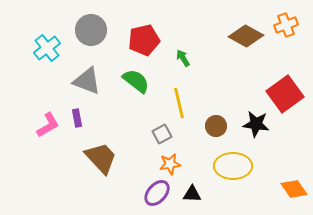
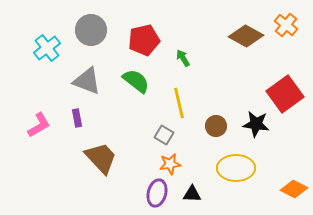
orange cross: rotated 30 degrees counterclockwise
pink L-shape: moved 9 px left
gray square: moved 2 px right, 1 px down; rotated 30 degrees counterclockwise
yellow ellipse: moved 3 px right, 2 px down
orange diamond: rotated 28 degrees counterclockwise
purple ellipse: rotated 28 degrees counterclockwise
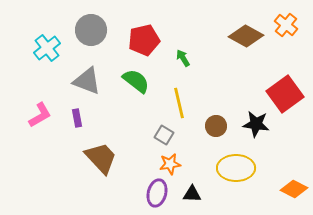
pink L-shape: moved 1 px right, 10 px up
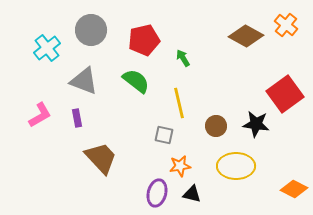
gray triangle: moved 3 px left
gray square: rotated 18 degrees counterclockwise
orange star: moved 10 px right, 2 px down
yellow ellipse: moved 2 px up
black triangle: rotated 12 degrees clockwise
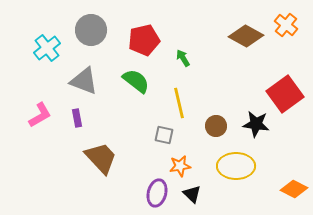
black triangle: rotated 30 degrees clockwise
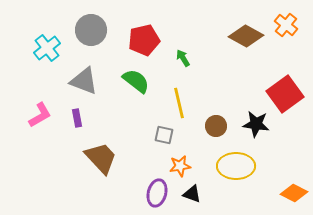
orange diamond: moved 4 px down
black triangle: rotated 24 degrees counterclockwise
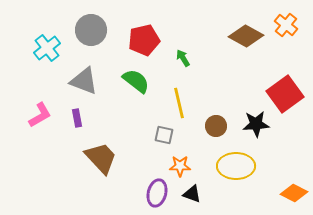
black star: rotated 12 degrees counterclockwise
orange star: rotated 10 degrees clockwise
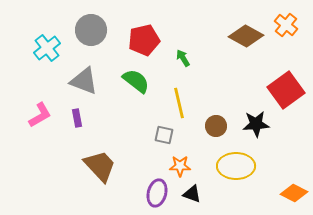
red square: moved 1 px right, 4 px up
brown trapezoid: moved 1 px left, 8 px down
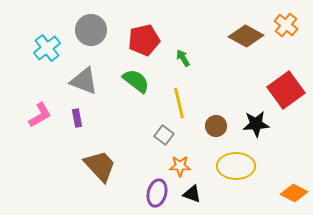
gray square: rotated 24 degrees clockwise
